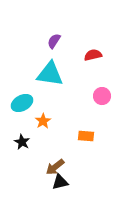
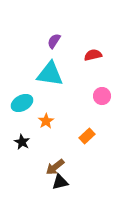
orange star: moved 3 px right
orange rectangle: moved 1 px right; rotated 49 degrees counterclockwise
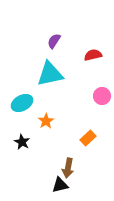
cyan triangle: rotated 20 degrees counterclockwise
orange rectangle: moved 1 px right, 2 px down
brown arrow: moved 13 px right, 1 px down; rotated 42 degrees counterclockwise
black triangle: moved 3 px down
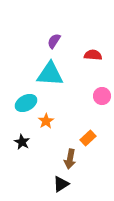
red semicircle: rotated 18 degrees clockwise
cyan triangle: rotated 16 degrees clockwise
cyan ellipse: moved 4 px right
brown arrow: moved 2 px right, 9 px up
black triangle: moved 1 px right, 1 px up; rotated 18 degrees counterclockwise
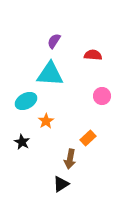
cyan ellipse: moved 2 px up
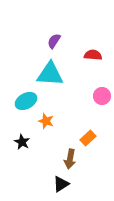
orange star: rotated 21 degrees counterclockwise
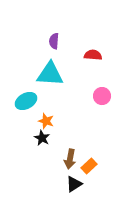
purple semicircle: rotated 28 degrees counterclockwise
orange rectangle: moved 1 px right, 28 px down
black star: moved 20 px right, 4 px up
black triangle: moved 13 px right
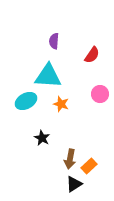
red semicircle: moved 1 px left; rotated 120 degrees clockwise
cyan triangle: moved 2 px left, 2 px down
pink circle: moved 2 px left, 2 px up
orange star: moved 15 px right, 17 px up
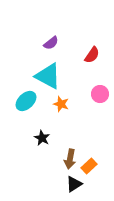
purple semicircle: moved 3 px left, 2 px down; rotated 133 degrees counterclockwise
cyan triangle: rotated 24 degrees clockwise
cyan ellipse: rotated 15 degrees counterclockwise
